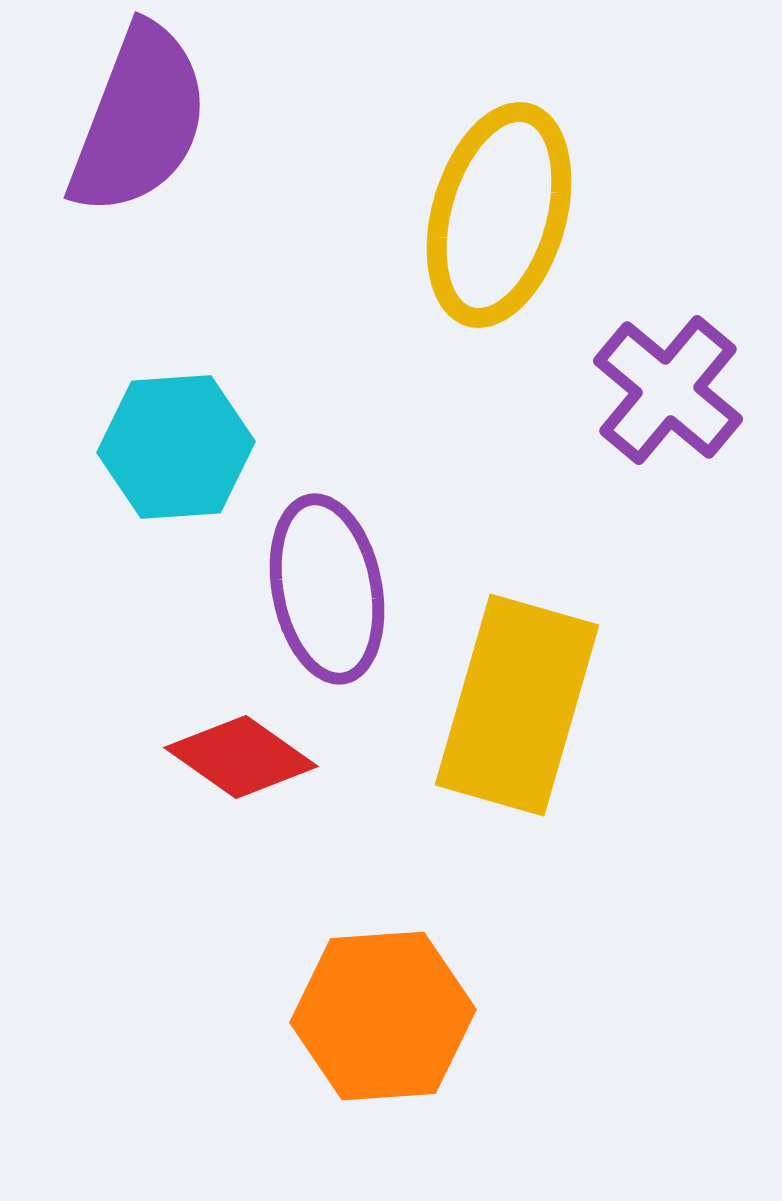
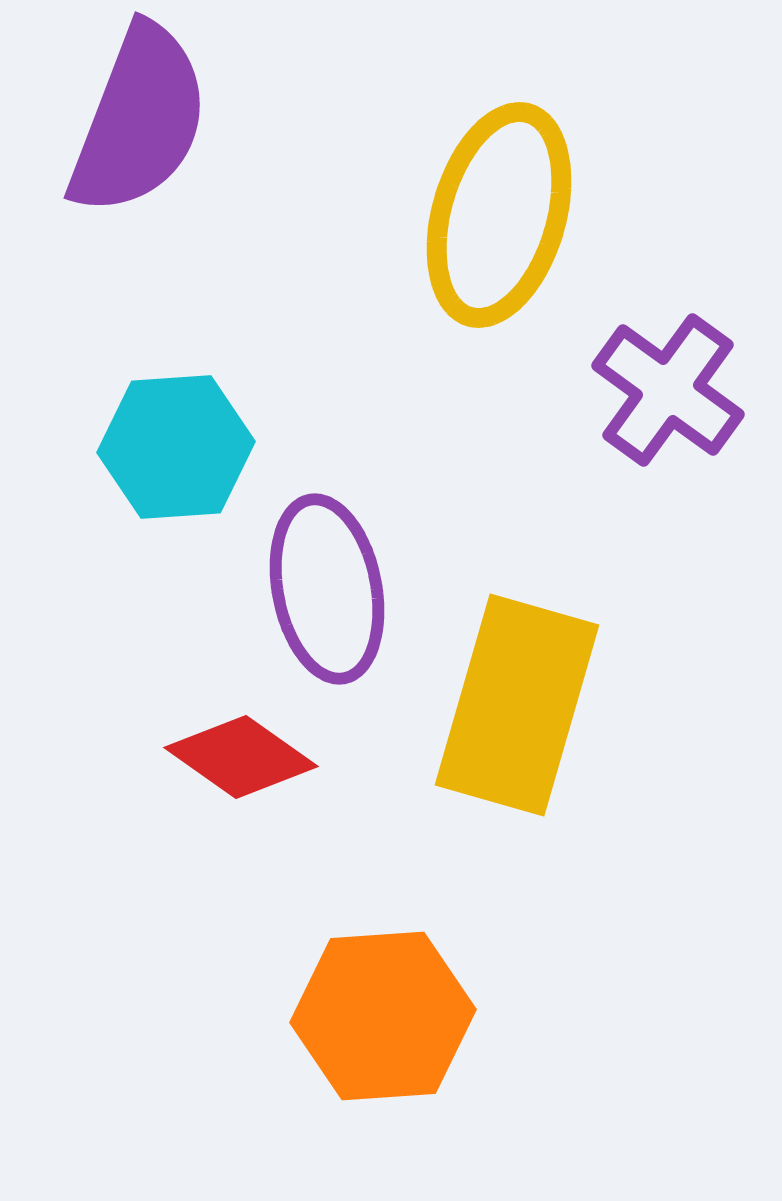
purple cross: rotated 4 degrees counterclockwise
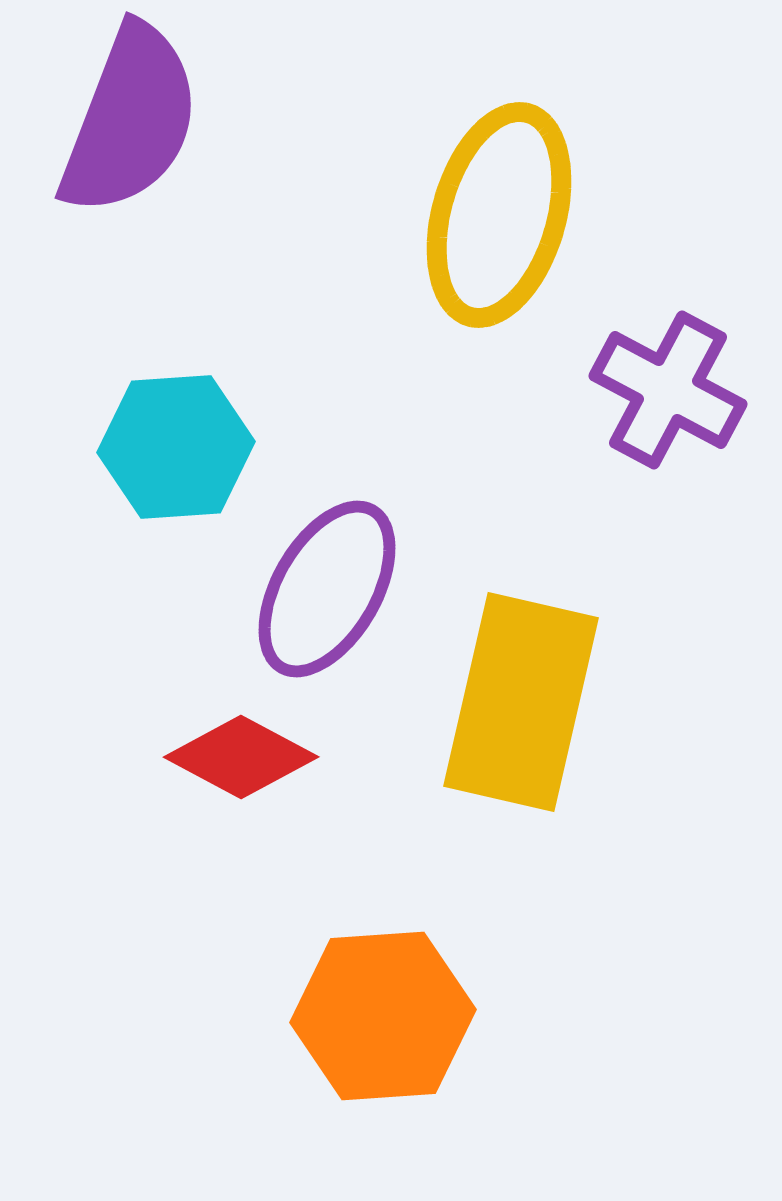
purple semicircle: moved 9 px left
purple cross: rotated 8 degrees counterclockwise
purple ellipse: rotated 41 degrees clockwise
yellow rectangle: moved 4 px right, 3 px up; rotated 3 degrees counterclockwise
red diamond: rotated 7 degrees counterclockwise
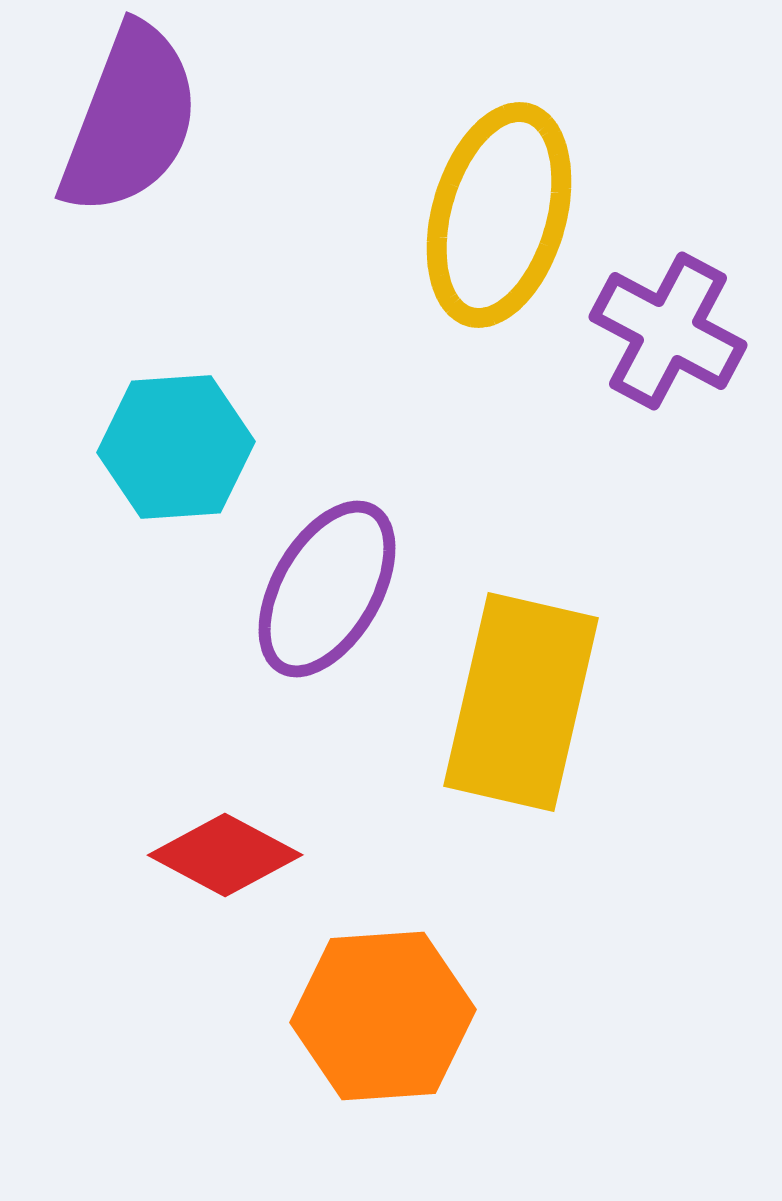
purple cross: moved 59 px up
red diamond: moved 16 px left, 98 px down
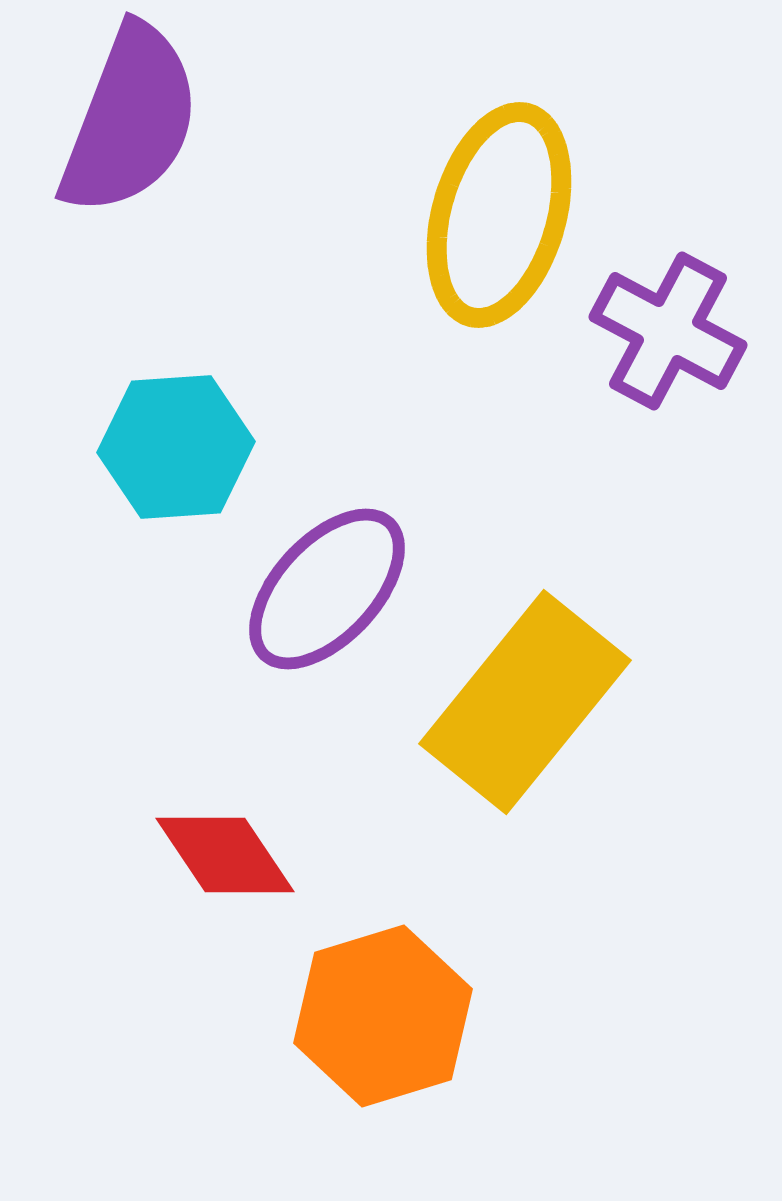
purple ellipse: rotated 13 degrees clockwise
yellow rectangle: moved 4 px right; rotated 26 degrees clockwise
red diamond: rotated 28 degrees clockwise
orange hexagon: rotated 13 degrees counterclockwise
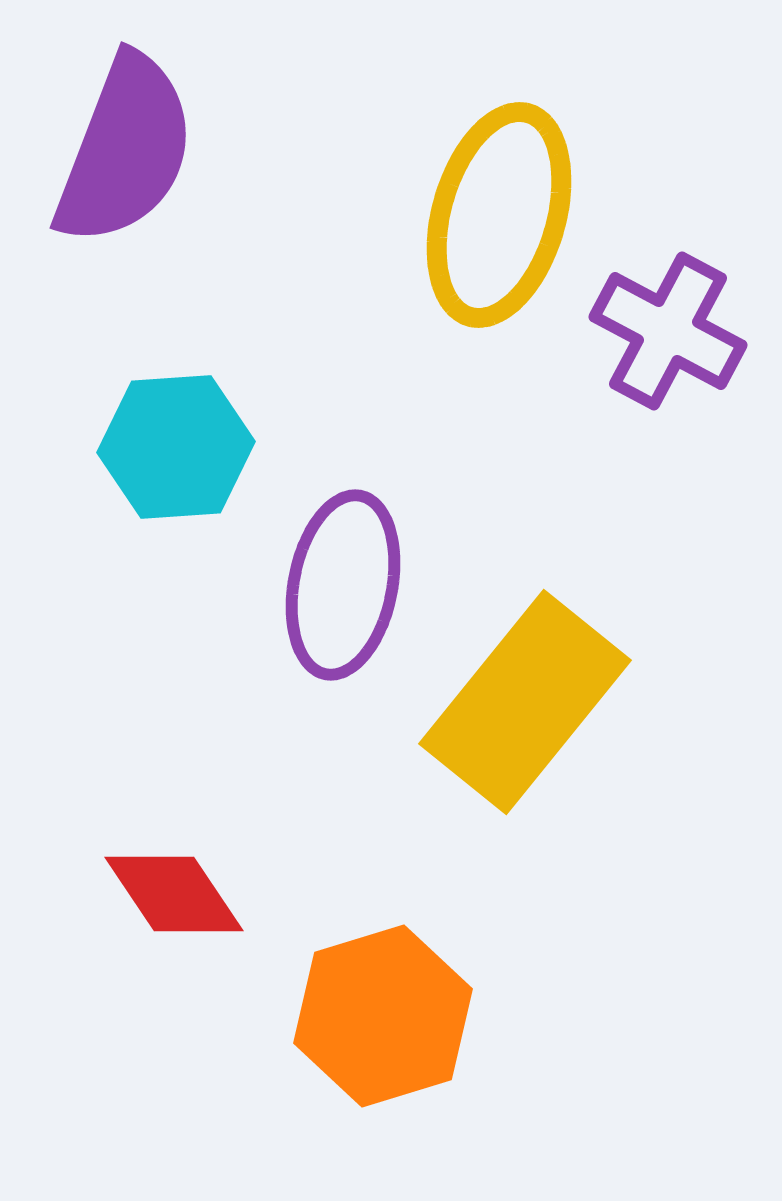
purple semicircle: moved 5 px left, 30 px down
purple ellipse: moved 16 px right, 4 px up; rotated 32 degrees counterclockwise
red diamond: moved 51 px left, 39 px down
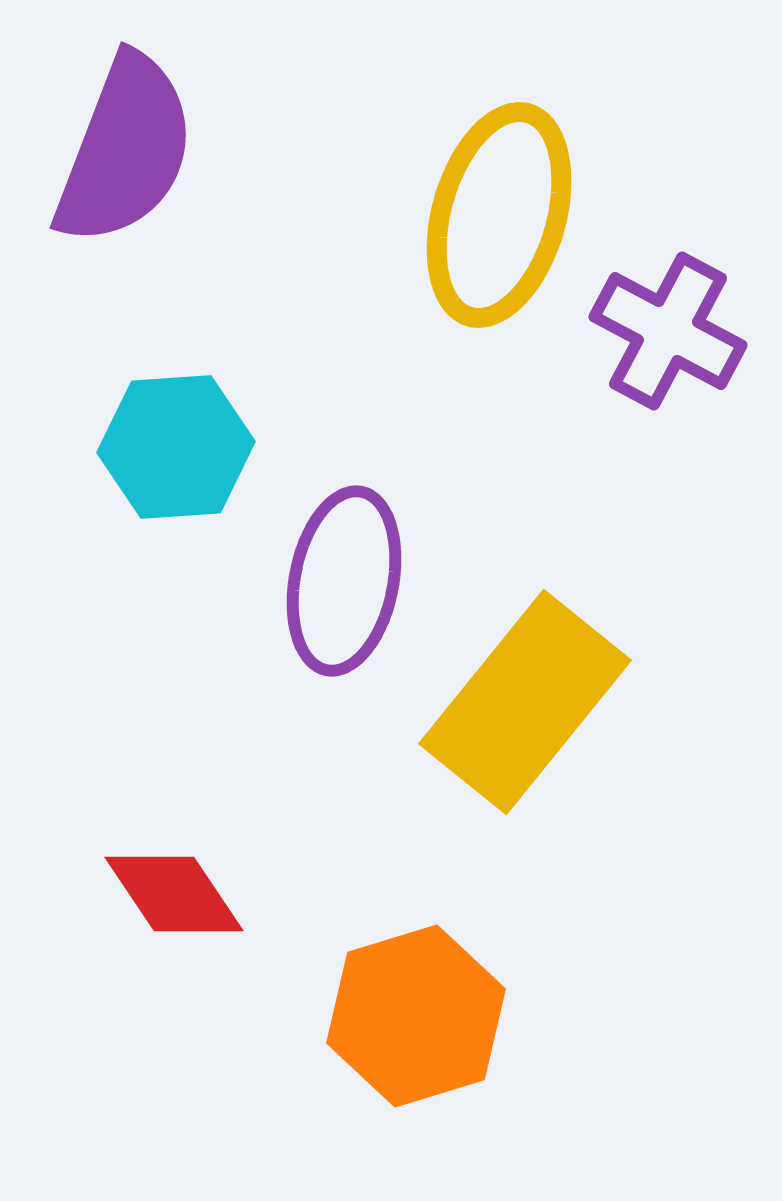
purple ellipse: moved 1 px right, 4 px up
orange hexagon: moved 33 px right
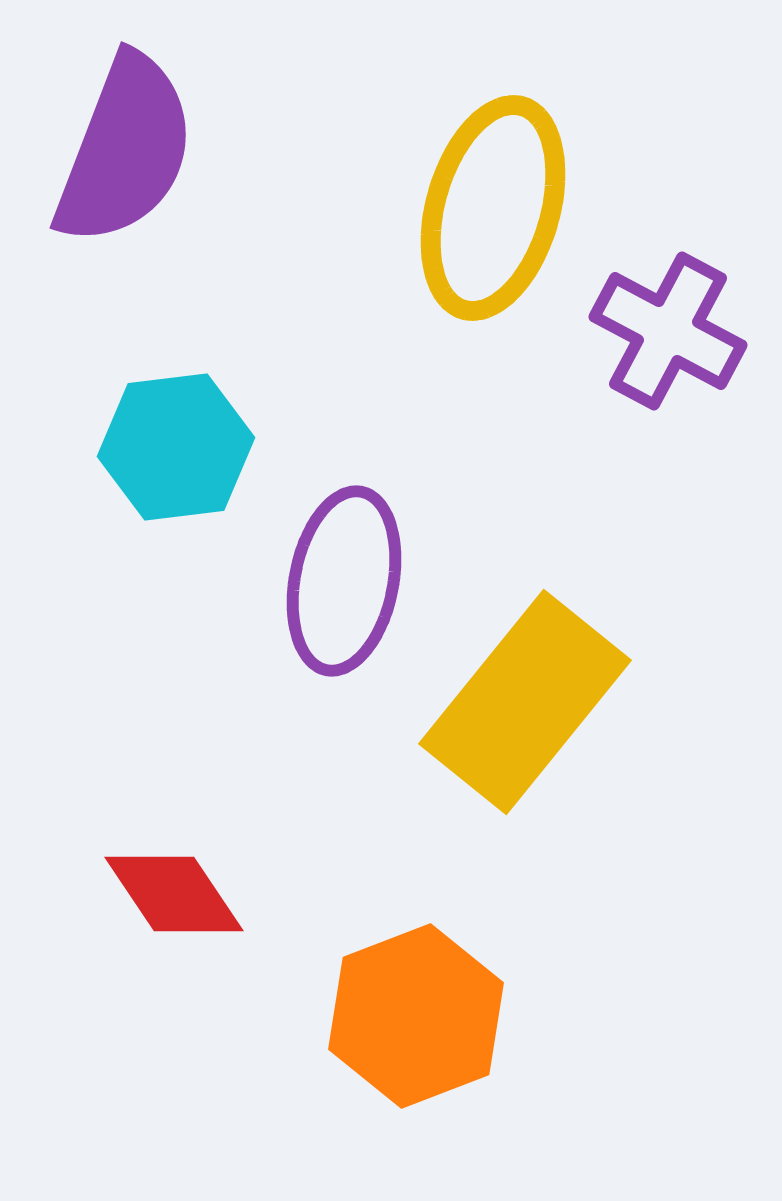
yellow ellipse: moved 6 px left, 7 px up
cyan hexagon: rotated 3 degrees counterclockwise
orange hexagon: rotated 4 degrees counterclockwise
